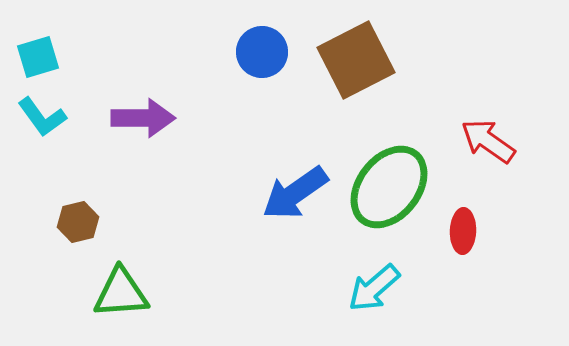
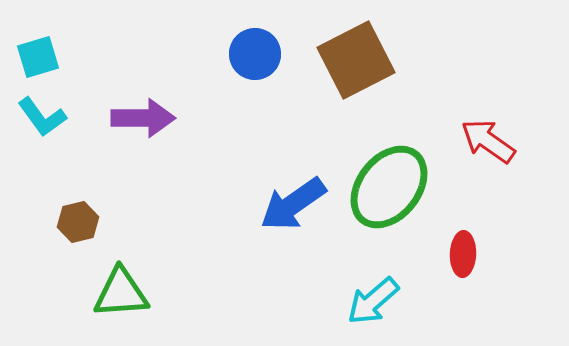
blue circle: moved 7 px left, 2 px down
blue arrow: moved 2 px left, 11 px down
red ellipse: moved 23 px down
cyan arrow: moved 1 px left, 13 px down
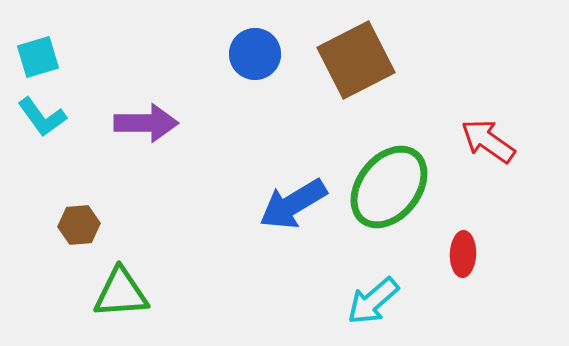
purple arrow: moved 3 px right, 5 px down
blue arrow: rotated 4 degrees clockwise
brown hexagon: moved 1 px right, 3 px down; rotated 9 degrees clockwise
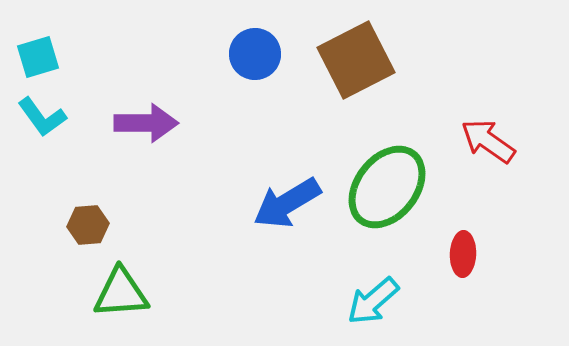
green ellipse: moved 2 px left
blue arrow: moved 6 px left, 1 px up
brown hexagon: moved 9 px right
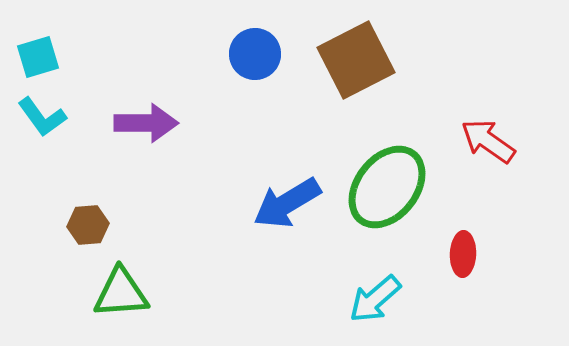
cyan arrow: moved 2 px right, 2 px up
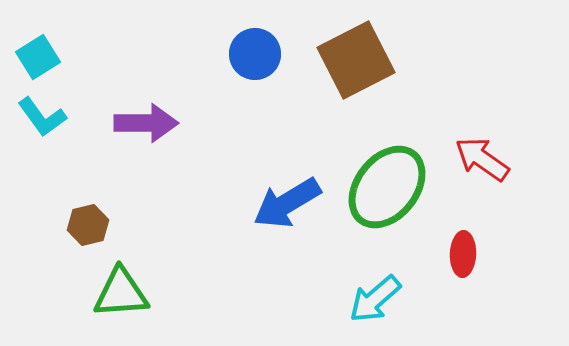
cyan square: rotated 15 degrees counterclockwise
red arrow: moved 6 px left, 18 px down
brown hexagon: rotated 9 degrees counterclockwise
